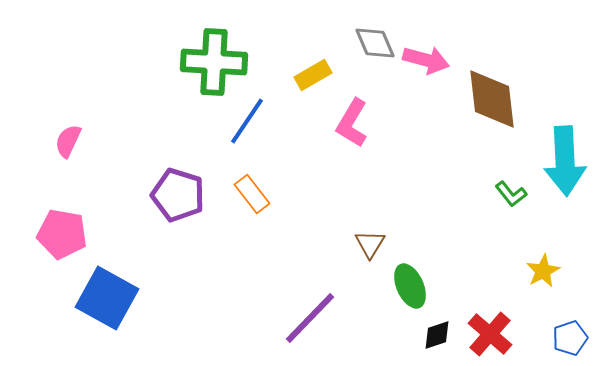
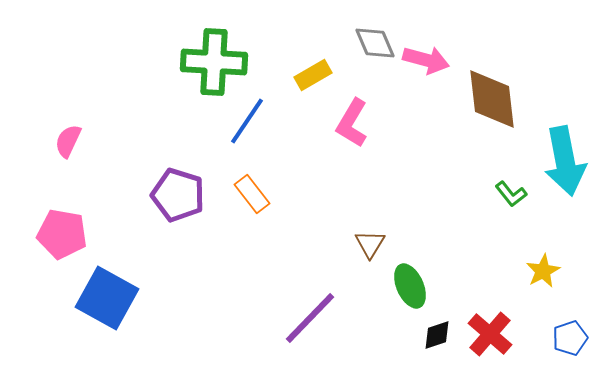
cyan arrow: rotated 8 degrees counterclockwise
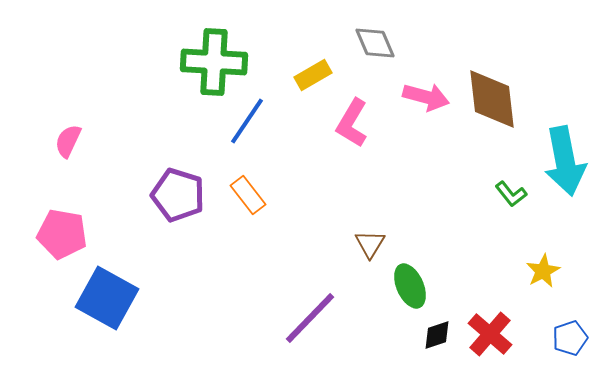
pink arrow: moved 37 px down
orange rectangle: moved 4 px left, 1 px down
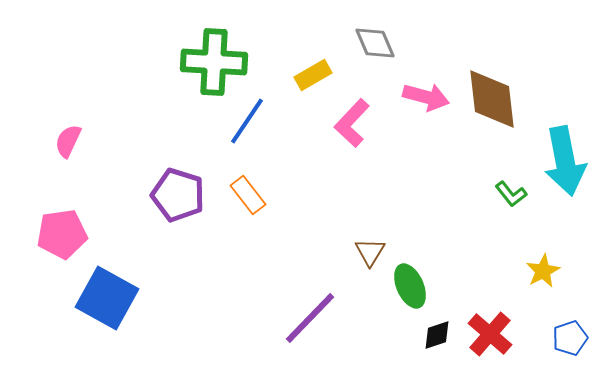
pink L-shape: rotated 12 degrees clockwise
pink pentagon: rotated 18 degrees counterclockwise
brown triangle: moved 8 px down
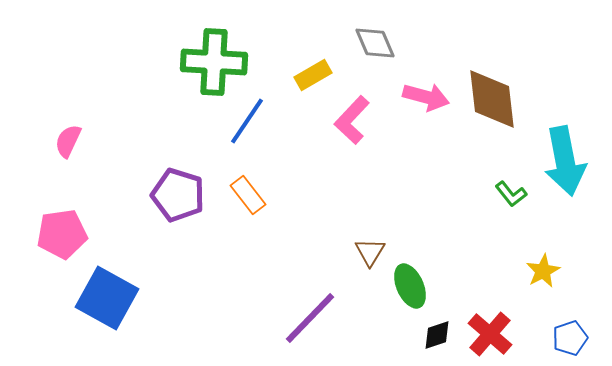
pink L-shape: moved 3 px up
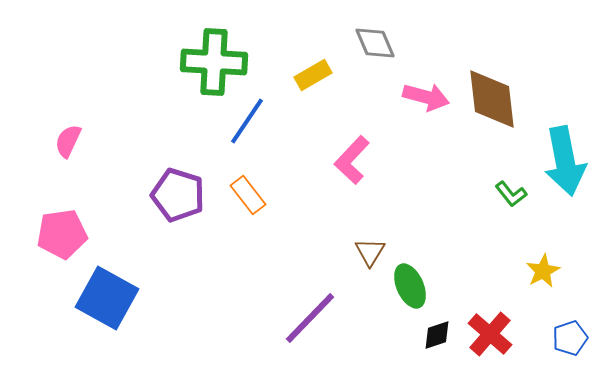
pink L-shape: moved 40 px down
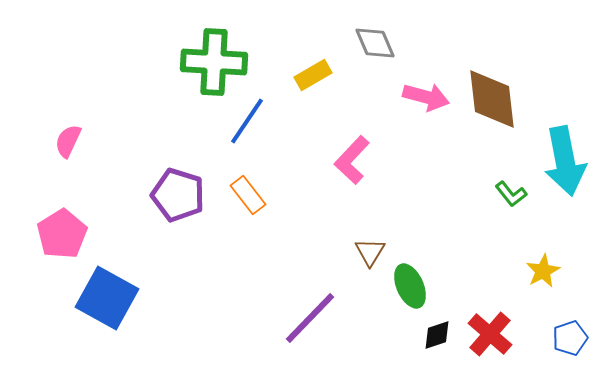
pink pentagon: rotated 24 degrees counterclockwise
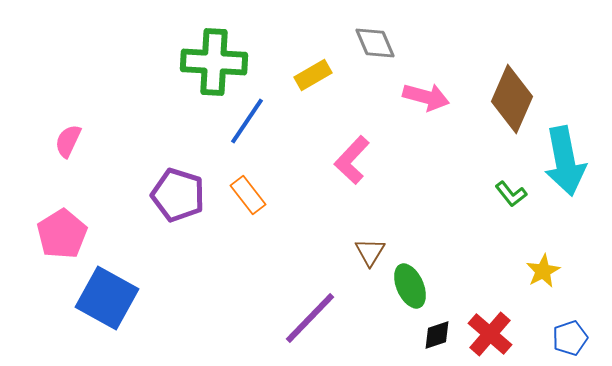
brown diamond: moved 20 px right; rotated 30 degrees clockwise
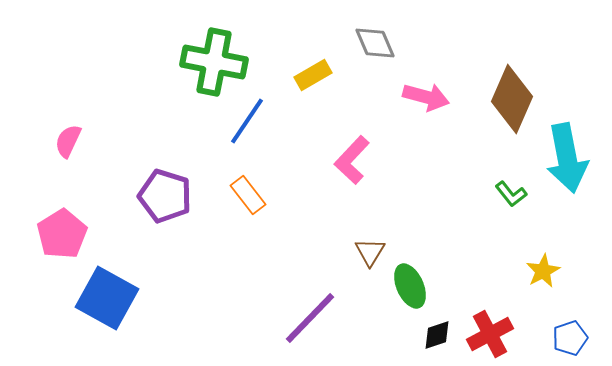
green cross: rotated 8 degrees clockwise
cyan arrow: moved 2 px right, 3 px up
purple pentagon: moved 13 px left, 1 px down
red cross: rotated 21 degrees clockwise
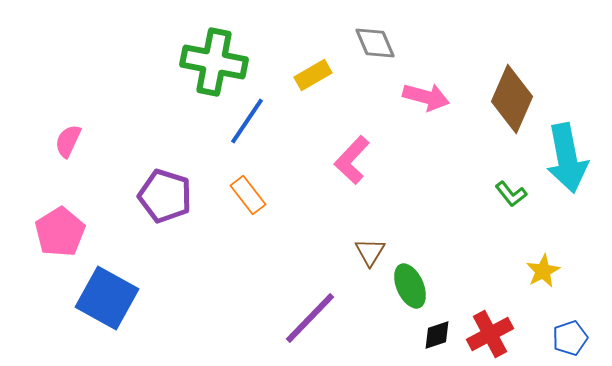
pink pentagon: moved 2 px left, 2 px up
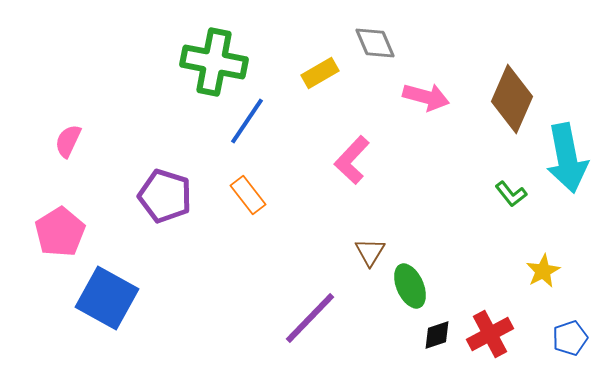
yellow rectangle: moved 7 px right, 2 px up
